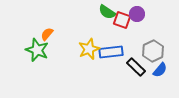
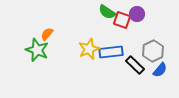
black rectangle: moved 1 px left, 2 px up
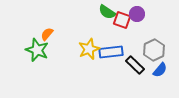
gray hexagon: moved 1 px right, 1 px up
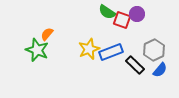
blue rectangle: rotated 15 degrees counterclockwise
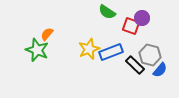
purple circle: moved 5 px right, 4 px down
red square: moved 9 px right, 6 px down
gray hexagon: moved 4 px left, 5 px down; rotated 20 degrees counterclockwise
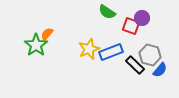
green star: moved 1 px left, 5 px up; rotated 15 degrees clockwise
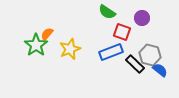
red square: moved 9 px left, 6 px down
yellow star: moved 19 px left
black rectangle: moved 1 px up
blue semicircle: rotated 91 degrees counterclockwise
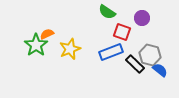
orange semicircle: rotated 24 degrees clockwise
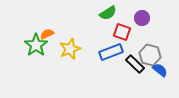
green semicircle: moved 1 px right, 1 px down; rotated 66 degrees counterclockwise
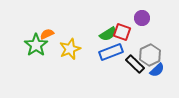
green semicircle: moved 21 px down
gray hexagon: rotated 20 degrees clockwise
blue semicircle: moved 3 px left; rotated 98 degrees clockwise
